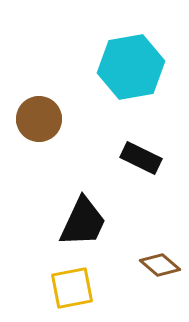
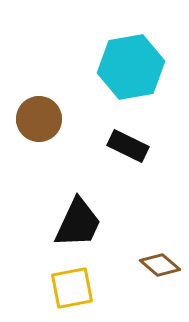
black rectangle: moved 13 px left, 12 px up
black trapezoid: moved 5 px left, 1 px down
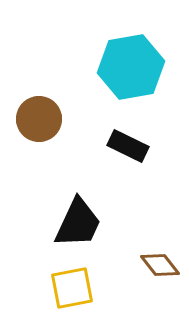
brown diamond: rotated 12 degrees clockwise
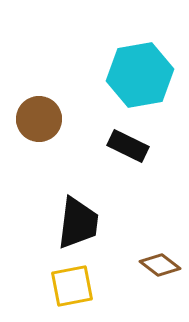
cyan hexagon: moved 9 px right, 8 px down
black trapezoid: rotated 18 degrees counterclockwise
brown diamond: rotated 15 degrees counterclockwise
yellow square: moved 2 px up
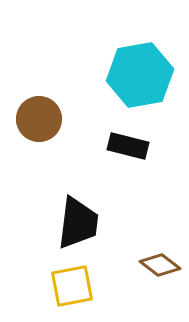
black rectangle: rotated 12 degrees counterclockwise
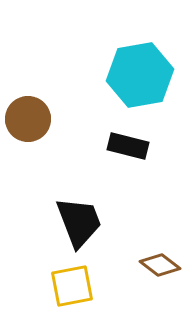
brown circle: moved 11 px left
black trapezoid: moved 1 px right, 1 px up; rotated 28 degrees counterclockwise
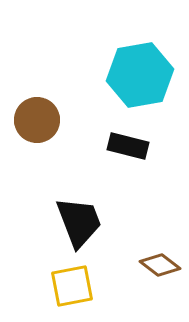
brown circle: moved 9 px right, 1 px down
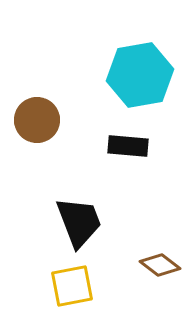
black rectangle: rotated 9 degrees counterclockwise
